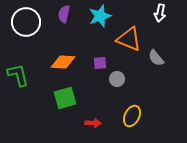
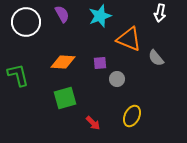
purple semicircle: moved 2 px left; rotated 138 degrees clockwise
red arrow: rotated 42 degrees clockwise
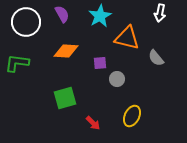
cyan star: rotated 10 degrees counterclockwise
orange triangle: moved 2 px left, 1 px up; rotated 8 degrees counterclockwise
orange diamond: moved 3 px right, 11 px up
green L-shape: moved 1 px left, 12 px up; rotated 70 degrees counterclockwise
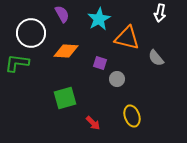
cyan star: moved 1 px left, 3 px down
white circle: moved 5 px right, 11 px down
purple square: rotated 24 degrees clockwise
yellow ellipse: rotated 45 degrees counterclockwise
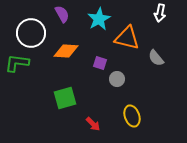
red arrow: moved 1 px down
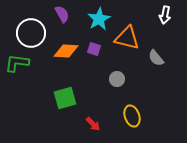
white arrow: moved 5 px right, 2 px down
purple square: moved 6 px left, 14 px up
